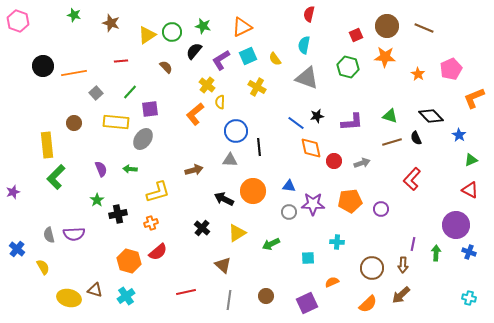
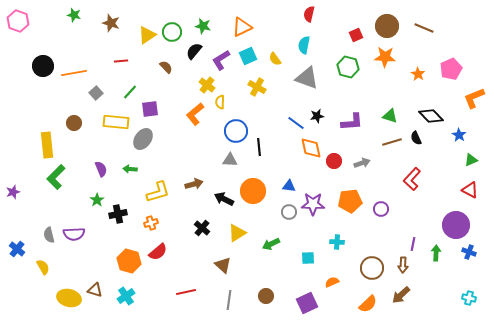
brown arrow at (194, 170): moved 14 px down
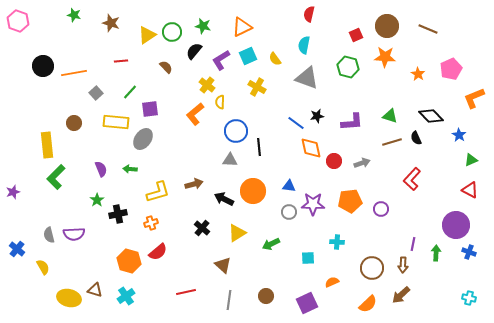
brown line at (424, 28): moved 4 px right, 1 px down
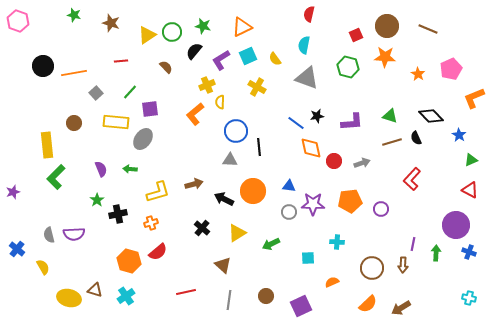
yellow cross at (207, 85): rotated 28 degrees clockwise
brown arrow at (401, 295): moved 13 px down; rotated 12 degrees clockwise
purple square at (307, 303): moved 6 px left, 3 px down
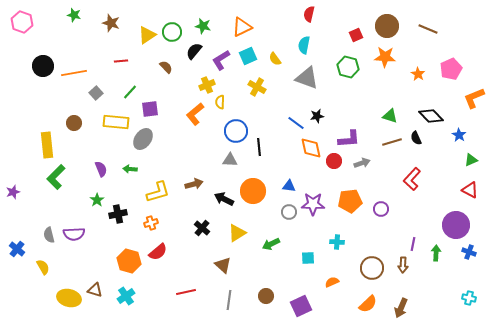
pink hexagon at (18, 21): moved 4 px right, 1 px down
purple L-shape at (352, 122): moved 3 px left, 17 px down
brown arrow at (401, 308): rotated 36 degrees counterclockwise
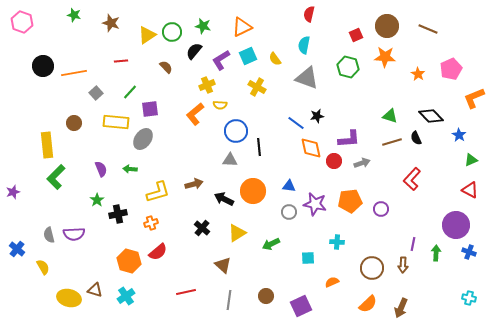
yellow semicircle at (220, 102): moved 3 px down; rotated 88 degrees counterclockwise
purple star at (313, 204): moved 2 px right; rotated 10 degrees clockwise
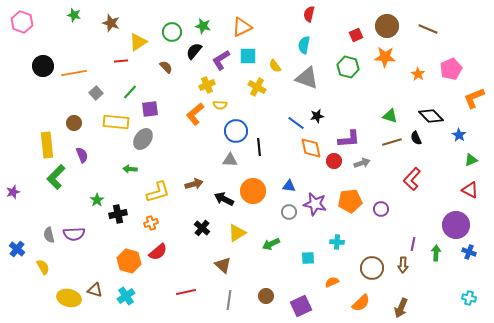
yellow triangle at (147, 35): moved 9 px left, 7 px down
cyan square at (248, 56): rotated 24 degrees clockwise
yellow semicircle at (275, 59): moved 7 px down
purple semicircle at (101, 169): moved 19 px left, 14 px up
orange semicircle at (368, 304): moved 7 px left, 1 px up
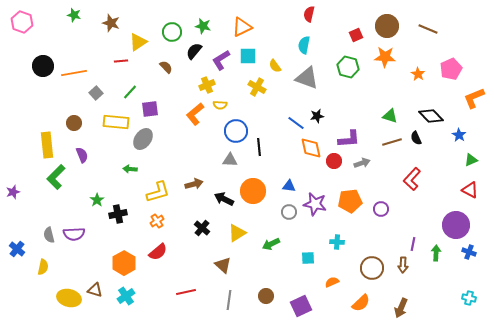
orange cross at (151, 223): moved 6 px right, 2 px up; rotated 16 degrees counterclockwise
orange hexagon at (129, 261): moved 5 px left, 2 px down; rotated 15 degrees clockwise
yellow semicircle at (43, 267): rotated 42 degrees clockwise
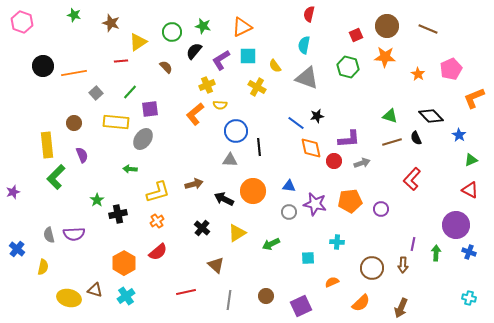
brown triangle at (223, 265): moved 7 px left
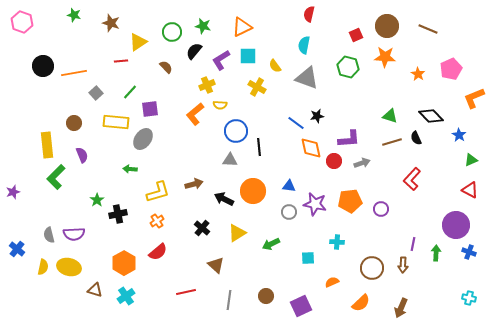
yellow ellipse at (69, 298): moved 31 px up
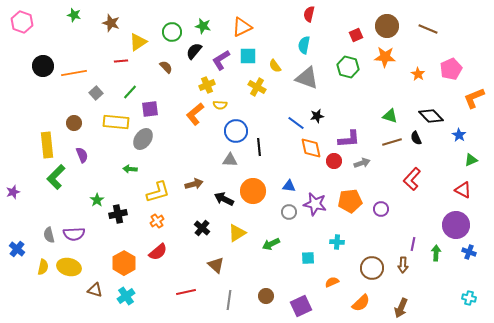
red triangle at (470, 190): moved 7 px left
